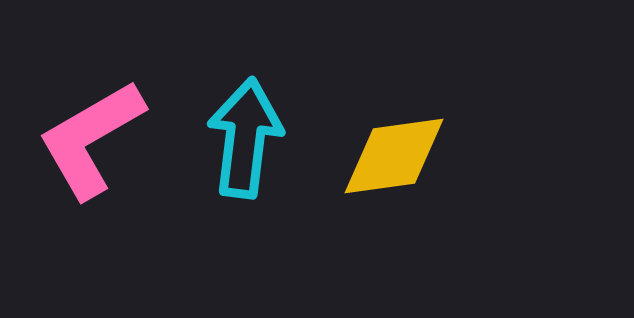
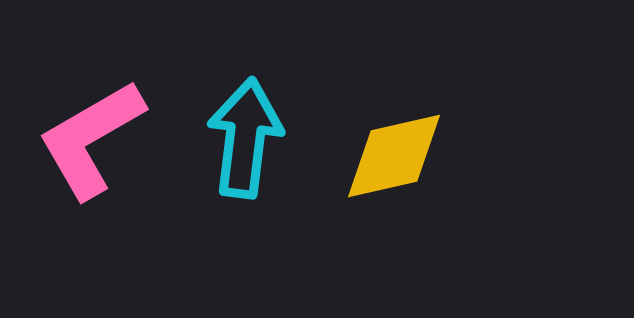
yellow diamond: rotated 5 degrees counterclockwise
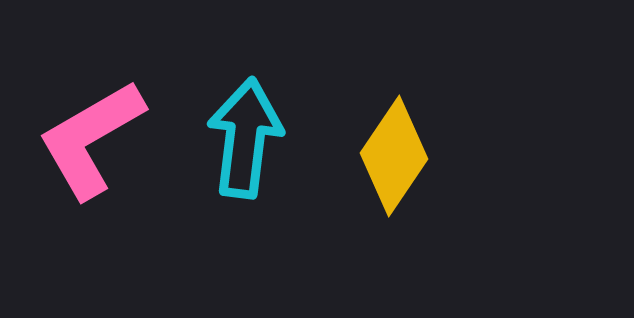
yellow diamond: rotated 43 degrees counterclockwise
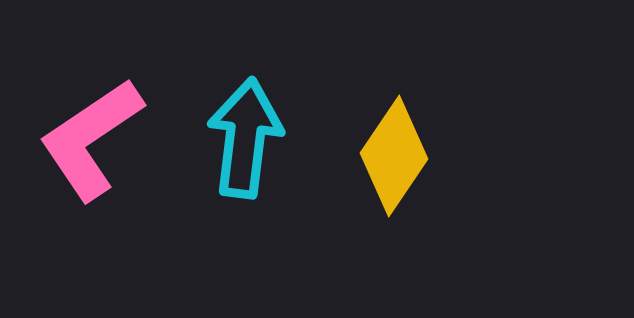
pink L-shape: rotated 4 degrees counterclockwise
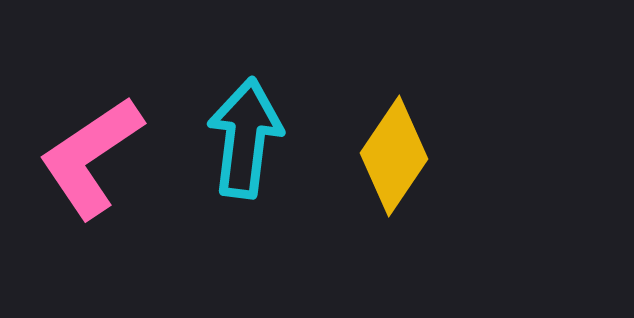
pink L-shape: moved 18 px down
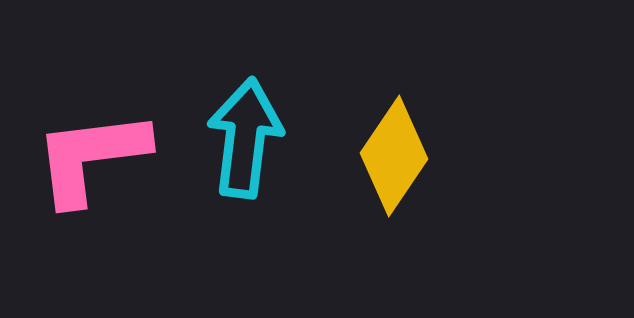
pink L-shape: rotated 27 degrees clockwise
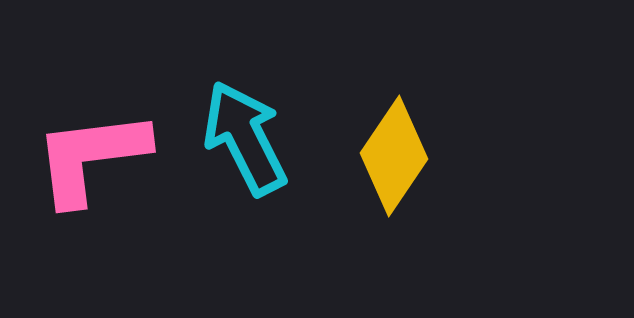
cyan arrow: rotated 34 degrees counterclockwise
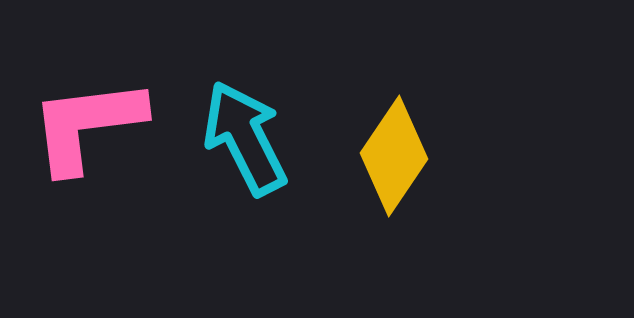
pink L-shape: moved 4 px left, 32 px up
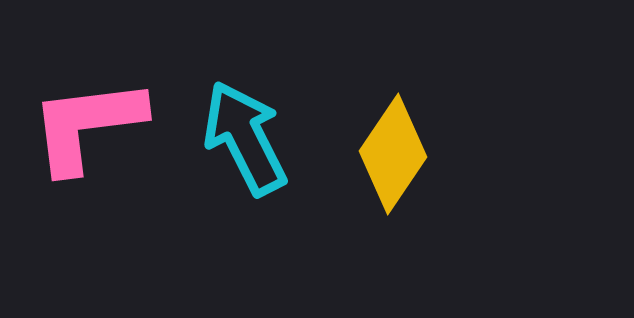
yellow diamond: moved 1 px left, 2 px up
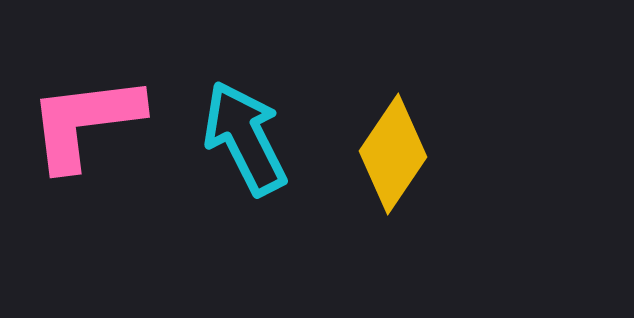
pink L-shape: moved 2 px left, 3 px up
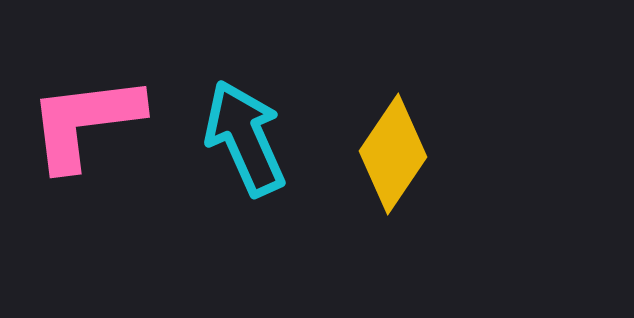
cyan arrow: rotated 3 degrees clockwise
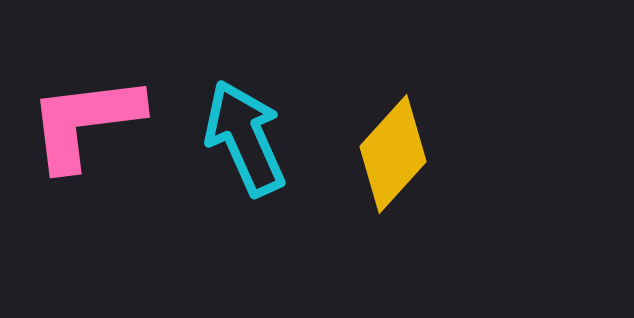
yellow diamond: rotated 8 degrees clockwise
